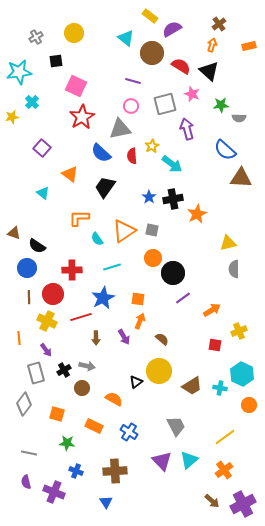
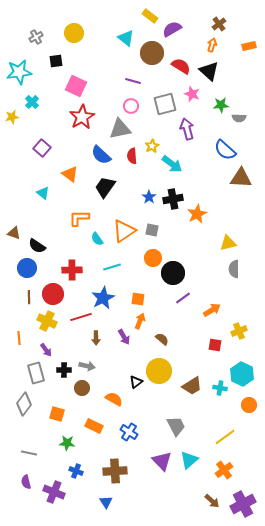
blue semicircle at (101, 153): moved 2 px down
black cross at (64, 370): rotated 32 degrees clockwise
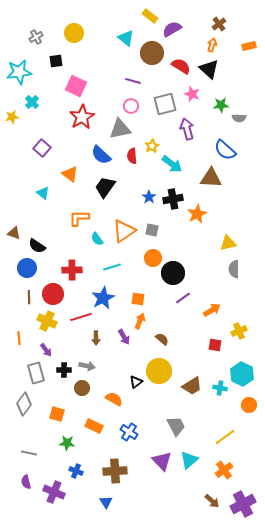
black triangle at (209, 71): moved 2 px up
brown triangle at (241, 178): moved 30 px left
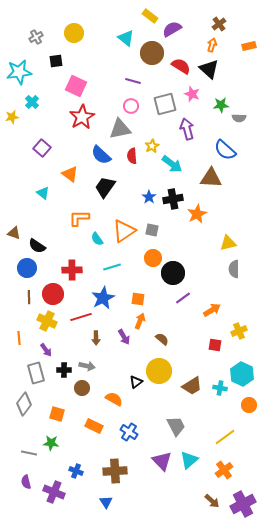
green star at (67, 443): moved 16 px left
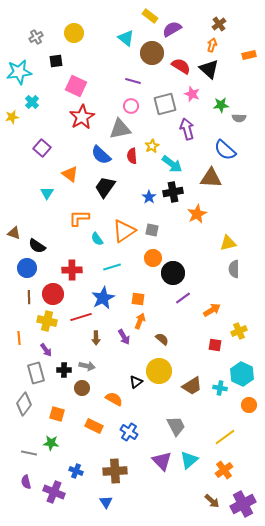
orange rectangle at (249, 46): moved 9 px down
cyan triangle at (43, 193): moved 4 px right; rotated 24 degrees clockwise
black cross at (173, 199): moved 7 px up
yellow cross at (47, 321): rotated 12 degrees counterclockwise
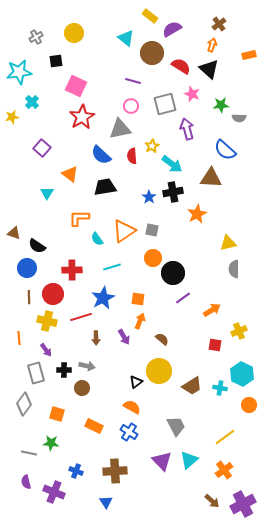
black trapezoid at (105, 187): rotated 45 degrees clockwise
orange semicircle at (114, 399): moved 18 px right, 8 px down
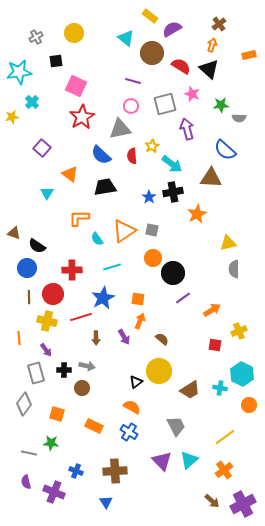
brown trapezoid at (192, 386): moved 2 px left, 4 px down
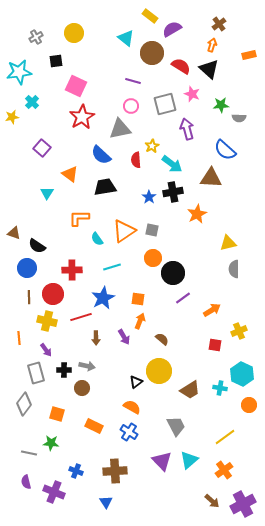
red semicircle at (132, 156): moved 4 px right, 4 px down
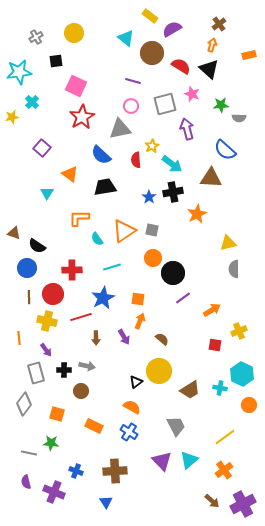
brown circle at (82, 388): moved 1 px left, 3 px down
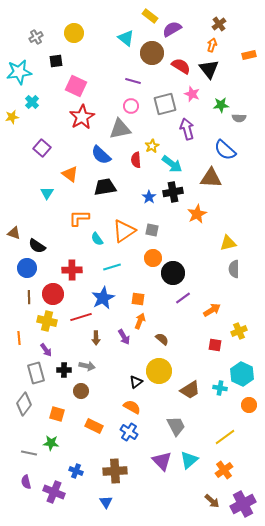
black triangle at (209, 69): rotated 10 degrees clockwise
